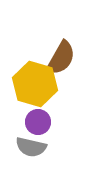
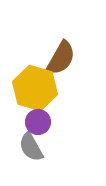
yellow hexagon: moved 4 px down
gray semicircle: rotated 48 degrees clockwise
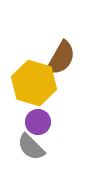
yellow hexagon: moved 1 px left, 5 px up
gray semicircle: rotated 16 degrees counterclockwise
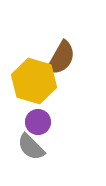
yellow hexagon: moved 2 px up
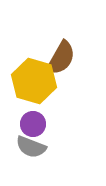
purple circle: moved 5 px left, 2 px down
gray semicircle: rotated 24 degrees counterclockwise
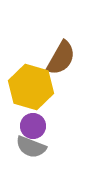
yellow hexagon: moved 3 px left, 6 px down
purple circle: moved 2 px down
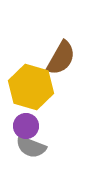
purple circle: moved 7 px left
